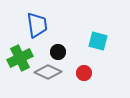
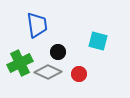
green cross: moved 5 px down
red circle: moved 5 px left, 1 px down
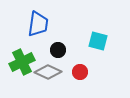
blue trapezoid: moved 1 px right, 1 px up; rotated 16 degrees clockwise
black circle: moved 2 px up
green cross: moved 2 px right, 1 px up
red circle: moved 1 px right, 2 px up
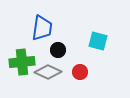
blue trapezoid: moved 4 px right, 4 px down
green cross: rotated 20 degrees clockwise
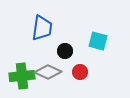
black circle: moved 7 px right, 1 px down
green cross: moved 14 px down
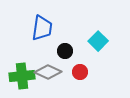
cyan square: rotated 30 degrees clockwise
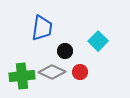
gray diamond: moved 4 px right
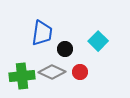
blue trapezoid: moved 5 px down
black circle: moved 2 px up
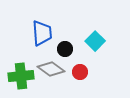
blue trapezoid: rotated 12 degrees counterclockwise
cyan square: moved 3 px left
gray diamond: moved 1 px left, 3 px up; rotated 12 degrees clockwise
green cross: moved 1 px left
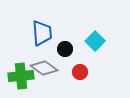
gray diamond: moved 7 px left, 1 px up
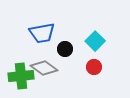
blue trapezoid: rotated 84 degrees clockwise
red circle: moved 14 px right, 5 px up
